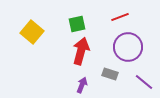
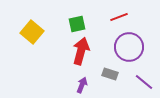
red line: moved 1 px left
purple circle: moved 1 px right
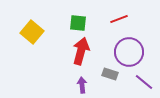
red line: moved 2 px down
green square: moved 1 px right, 1 px up; rotated 18 degrees clockwise
purple circle: moved 5 px down
purple arrow: rotated 28 degrees counterclockwise
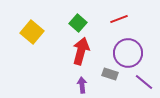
green square: rotated 36 degrees clockwise
purple circle: moved 1 px left, 1 px down
